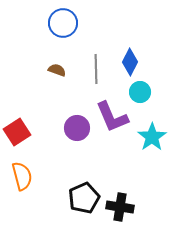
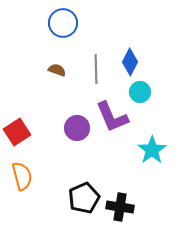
cyan star: moved 13 px down
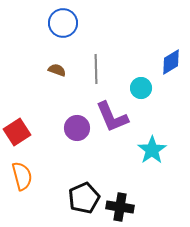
blue diamond: moved 41 px right; rotated 32 degrees clockwise
cyan circle: moved 1 px right, 4 px up
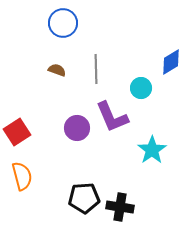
black pentagon: rotated 20 degrees clockwise
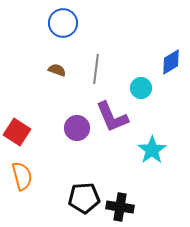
gray line: rotated 8 degrees clockwise
red square: rotated 24 degrees counterclockwise
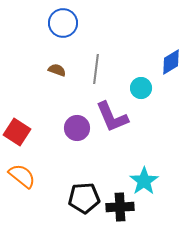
cyan star: moved 8 px left, 31 px down
orange semicircle: rotated 36 degrees counterclockwise
black cross: rotated 12 degrees counterclockwise
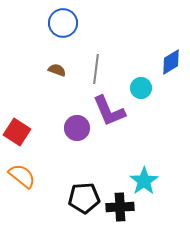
purple L-shape: moved 3 px left, 6 px up
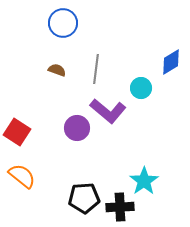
purple L-shape: moved 1 px left; rotated 27 degrees counterclockwise
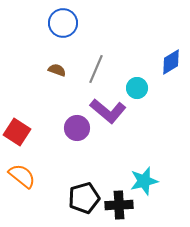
gray line: rotated 16 degrees clockwise
cyan circle: moved 4 px left
cyan star: rotated 20 degrees clockwise
black pentagon: rotated 12 degrees counterclockwise
black cross: moved 1 px left, 2 px up
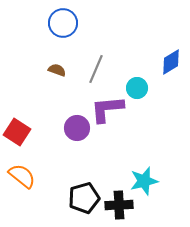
purple L-shape: moved 1 px left, 2 px up; rotated 135 degrees clockwise
